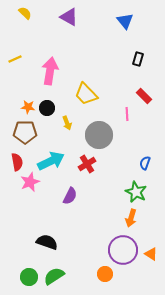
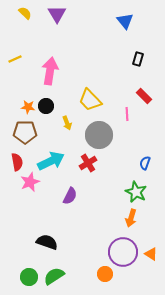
purple triangle: moved 12 px left, 3 px up; rotated 30 degrees clockwise
yellow trapezoid: moved 4 px right, 6 px down
black circle: moved 1 px left, 2 px up
red cross: moved 1 px right, 1 px up
purple circle: moved 2 px down
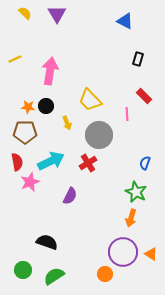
blue triangle: rotated 24 degrees counterclockwise
green circle: moved 6 px left, 7 px up
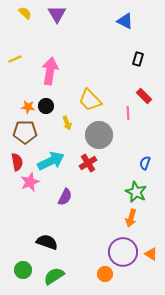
pink line: moved 1 px right, 1 px up
purple semicircle: moved 5 px left, 1 px down
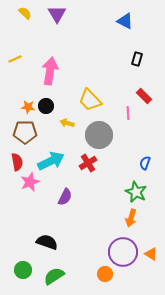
black rectangle: moved 1 px left
yellow arrow: rotated 128 degrees clockwise
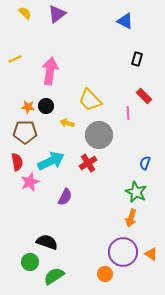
purple triangle: rotated 24 degrees clockwise
green circle: moved 7 px right, 8 px up
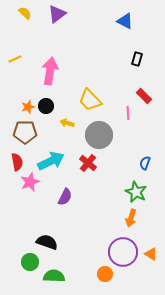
orange star: rotated 24 degrees counterclockwise
red cross: rotated 18 degrees counterclockwise
green semicircle: rotated 35 degrees clockwise
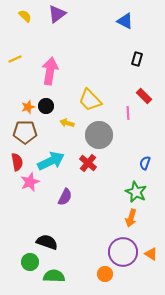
yellow semicircle: moved 3 px down
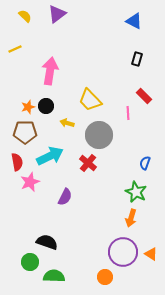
blue triangle: moved 9 px right
yellow line: moved 10 px up
cyan arrow: moved 1 px left, 5 px up
orange circle: moved 3 px down
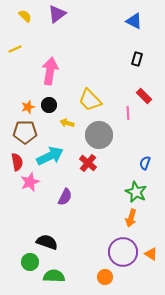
black circle: moved 3 px right, 1 px up
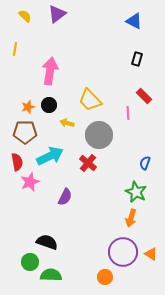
yellow line: rotated 56 degrees counterclockwise
green semicircle: moved 3 px left, 1 px up
